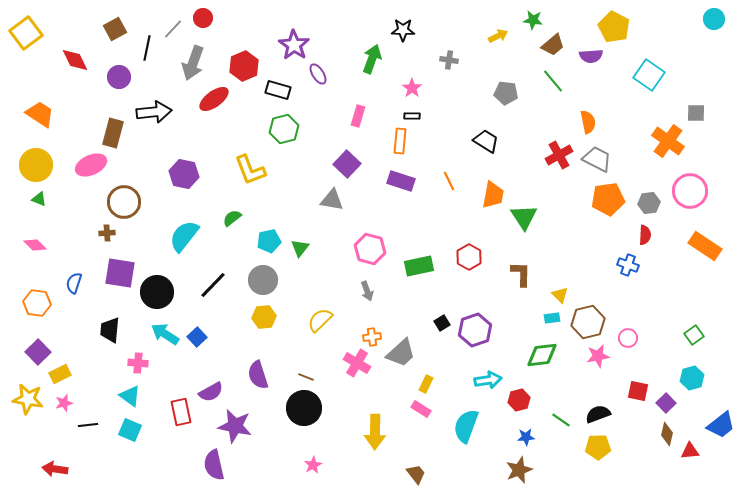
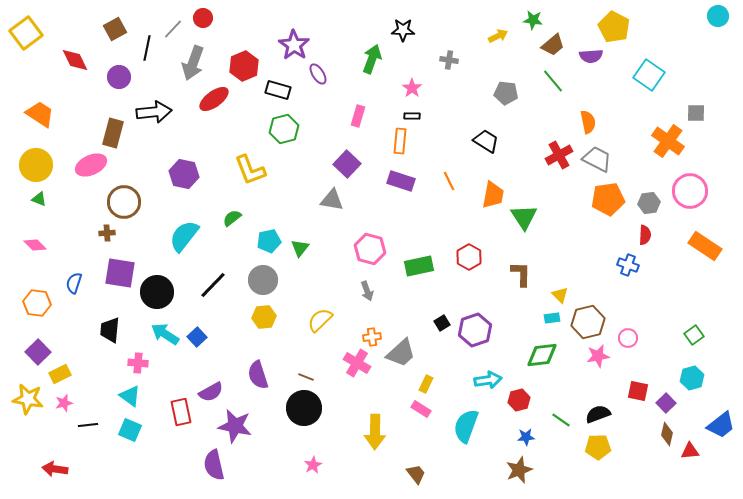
cyan circle at (714, 19): moved 4 px right, 3 px up
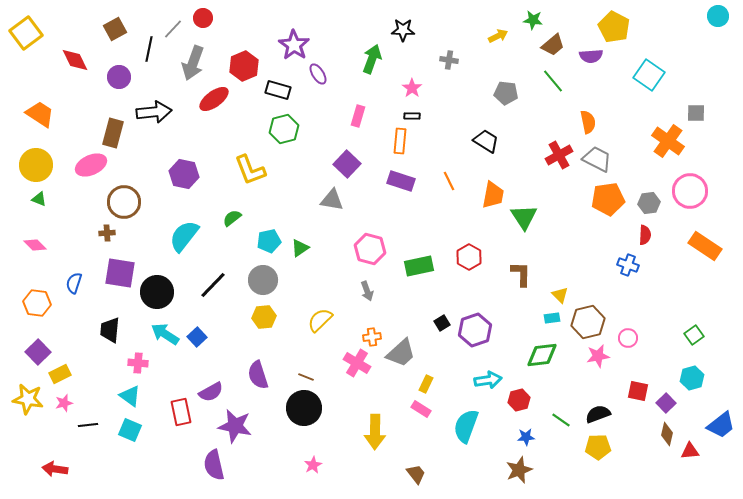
black line at (147, 48): moved 2 px right, 1 px down
green triangle at (300, 248): rotated 18 degrees clockwise
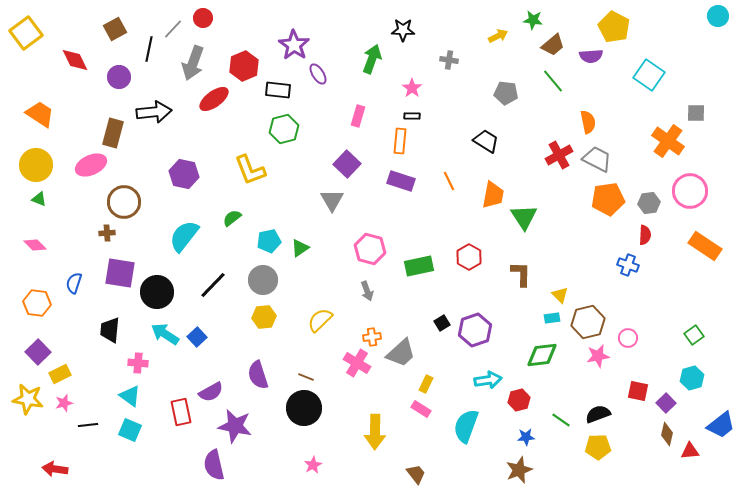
black rectangle at (278, 90): rotated 10 degrees counterclockwise
gray triangle at (332, 200): rotated 50 degrees clockwise
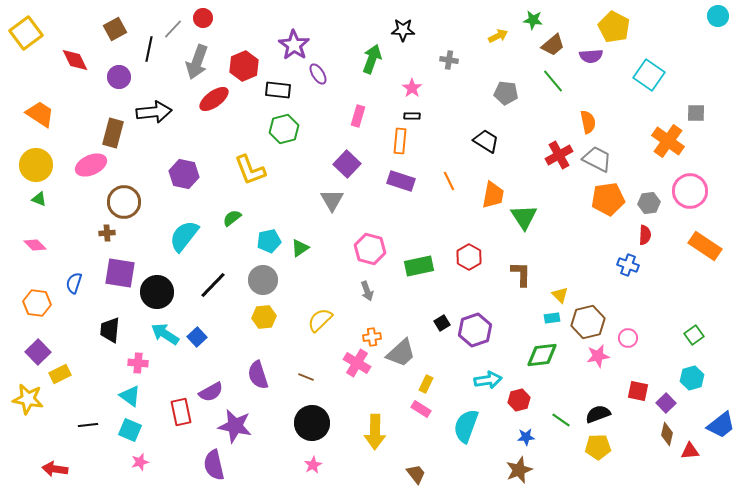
gray arrow at (193, 63): moved 4 px right, 1 px up
pink star at (64, 403): moved 76 px right, 59 px down
black circle at (304, 408): moved 8 px right, 15 px down
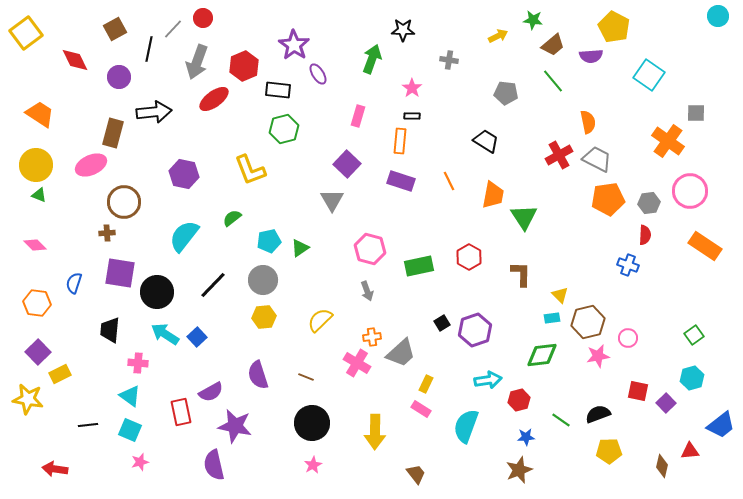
green triangle at (39, 199): moved 4 px up
brown diamond at (667, 434): moved 5 px left, 32 px down
yellow pentagon at (598, 447): moved 11 px right, 4 px down
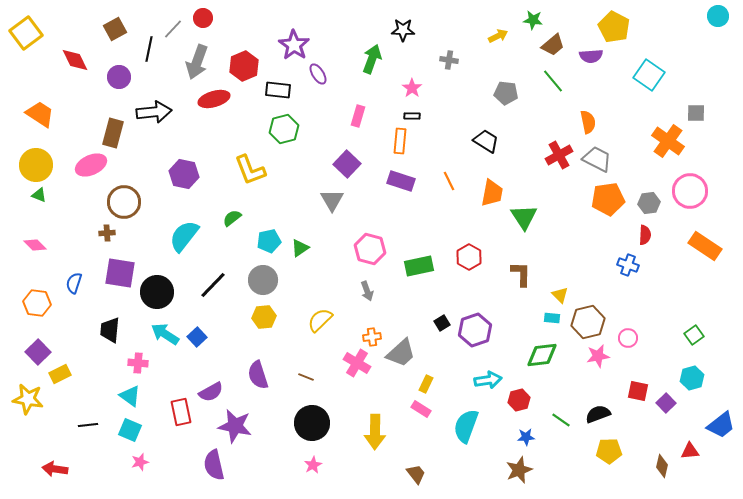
red ellipse at (214, 99): rotated 20 degrees clockwise
orange trapezoid at (493, 195): moved 1 px left, 2 px up
cyan rectangle at (552, 318): rotated 14 degrees clockwise
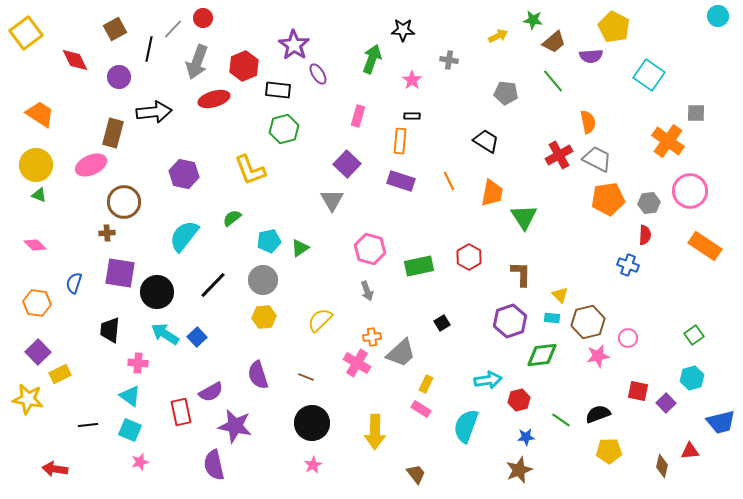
brown trapezoid at (553, 45): moved 1 px right, 3 px up
pink star at (412, 88): moved 8 px up
purple hexagon at (475, 330): moved 35 px right, 9 px up
blue trapezoid at (721, 425): moved 3 px up; rotated 24 degrees clockwise
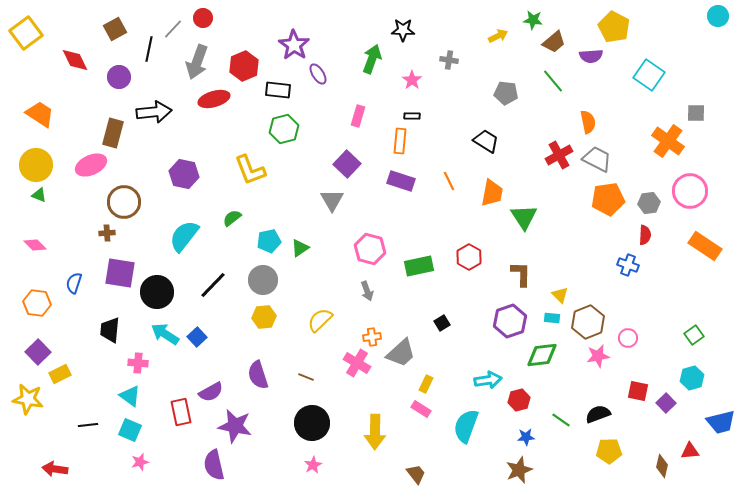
brown hexagon at (588, 322): rotated 8 degrees counterclockwise
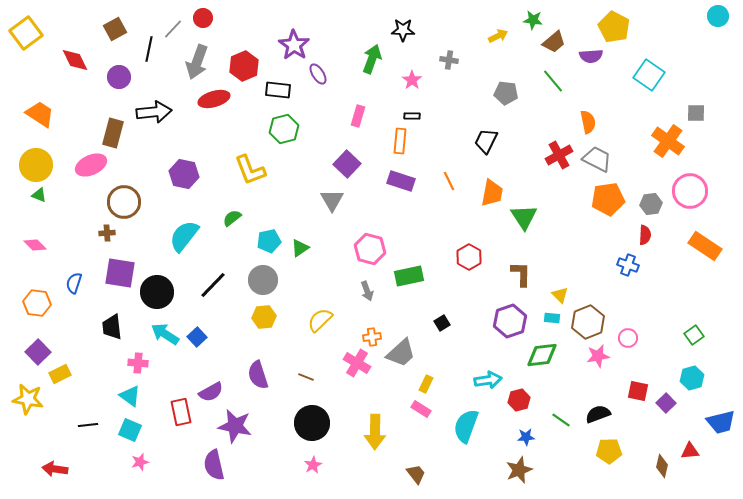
black trapezoid at (486, 141): rotated 96 degrees counterclockwise
gray hexagon at (649, 203): moved 2 px right, 1 px down
green rectangle at (419, 266): moved 10 px left, 10 px down
black trapezoid at (110, 330): moved 2 px right, 3 px up; rotated 12 degrees counterclockwise
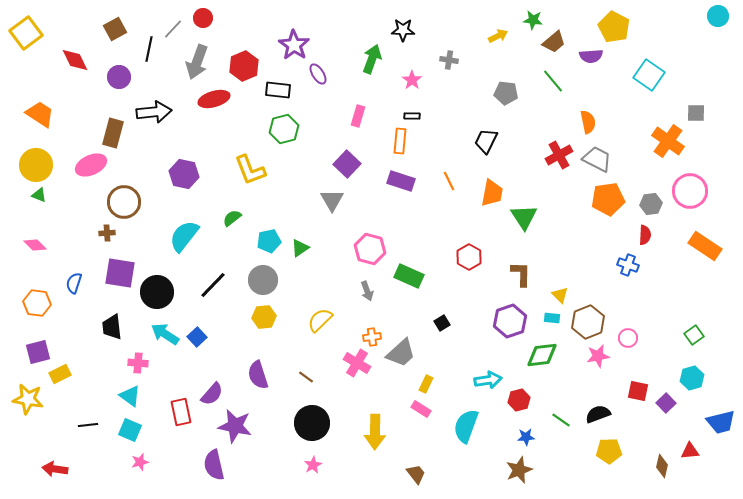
green rectangle at (409, 276): rotated 36 degrees clockwise
purple square at (38, 352): rotated 30 degrees clockwise
brown line at (306, 377): rotated 14 degrees clockwise
purple semicircle at (211, 392): moved 1 px right, 2 px down; rotated 20 degrees counterclockwise
